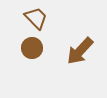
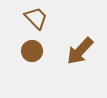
brown circle: moved 3 px down
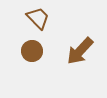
brown trapezoid: moved 2 px right
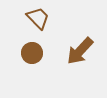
brown circle: moved 2 px down
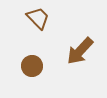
brown circle: moved 13 px down
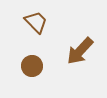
brown trapezoid: moved 2 px left, 4 px down
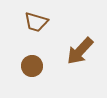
brown trapezoid: rotated 150 degrees clockwise
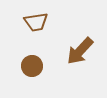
brown trapezoid: rotated 25 degrees counterclockwise
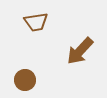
brown circle: moved 7 px left, 14 px down
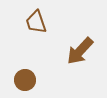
brown trapezoid: rotated 80 degrees clockwise
